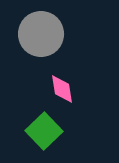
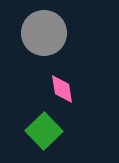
gray circle: moved 3 px right, 1 px up
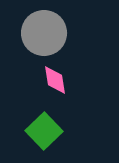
pink diamond: moved 7 px left, 9 px up
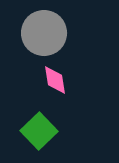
green square: moved 5 px left
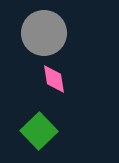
pink diamond: moved 1 px left, 1 px up
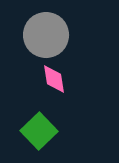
gray circle: moved 2 px right, 2 px down
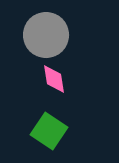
green square: moved 10 px right; rotated 12 degrees counterclockwise
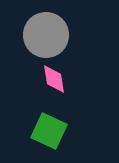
green square: rotated 9 degrees counterclockwise
